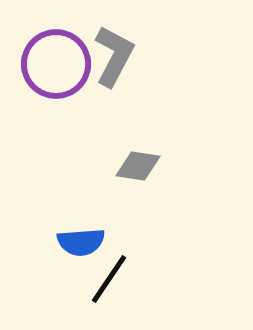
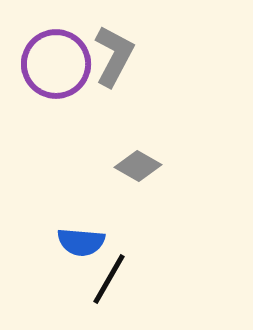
gray diamond: rotated 21 degrees clockwise
blue semicircle: rotated 9 degrees clockwise
black line: rotated 4 degrees counterclockwise
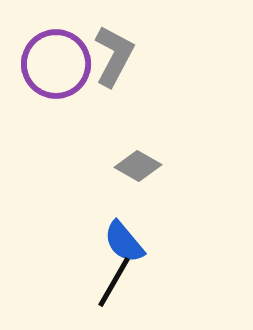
blue semicircle: moved 43 px right; rotated 45 degrees clockwise
black line: moved 5 px right, 3 px down
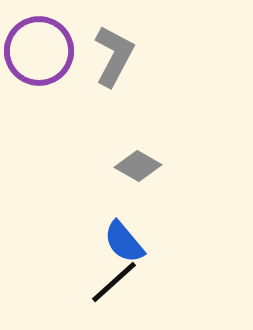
purple circle: moved 17 px left, 13 px up
black line: rotated 18 degrees clockwise
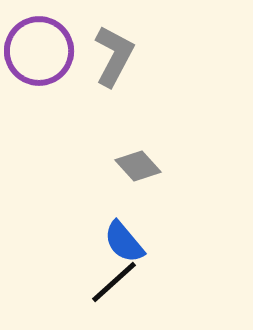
gray diamond: rotated 18 degrees clockwise
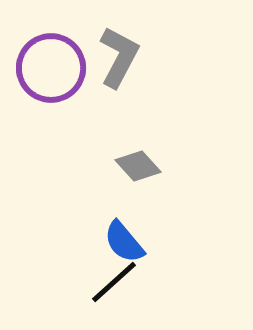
purple circle: moved 12 px right, 17 px down
gray L-shape: moved 5 px right, 1 px down
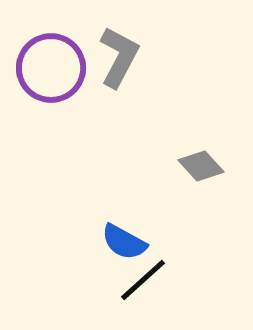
gray diamond: moved 63 px right
blue semicircle: rotated 21 degrees counterclockwise
black line: moved 29 px right, 2 px up
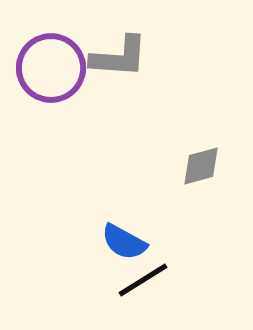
gray L-shape: rotated 66 degrees clockwise
gray diamond: rotated 63 degrees counterclockwise
black line: rotated 10 degrees clockwise
